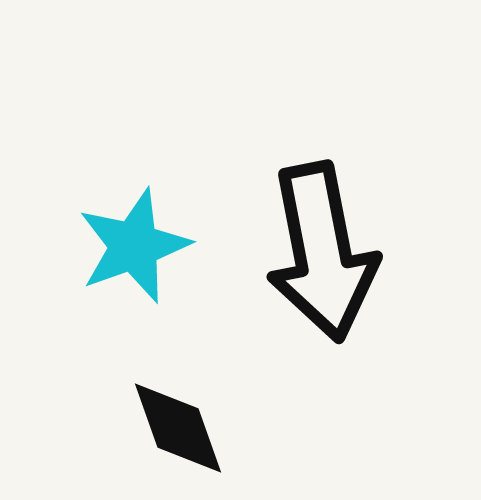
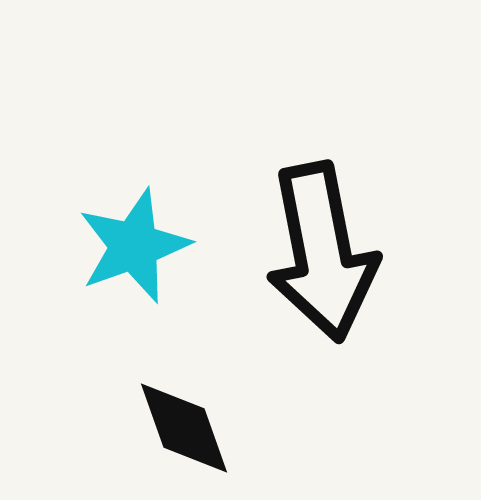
black diamond: moved 6 px right
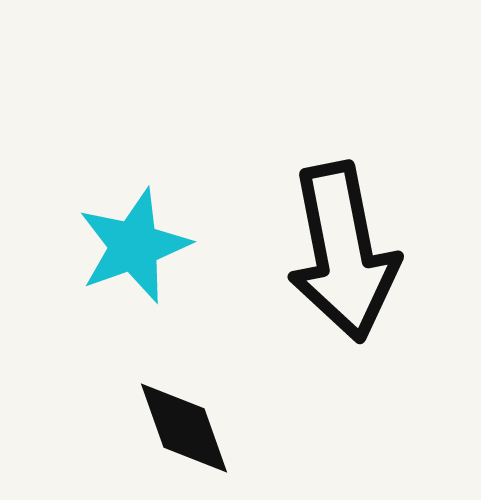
black arrow: moved 21 px right
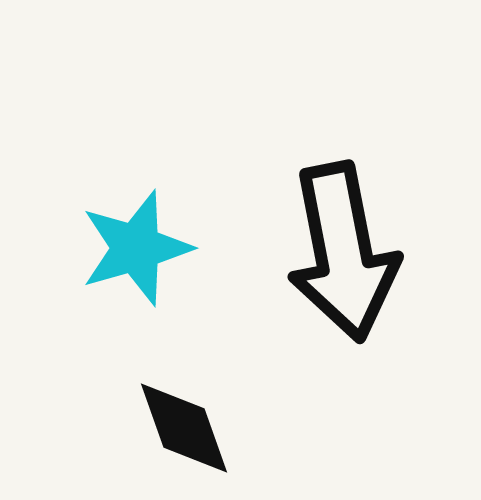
cyan star: moved 2 px right, 2 px down; rotated 4 degrees clockwise
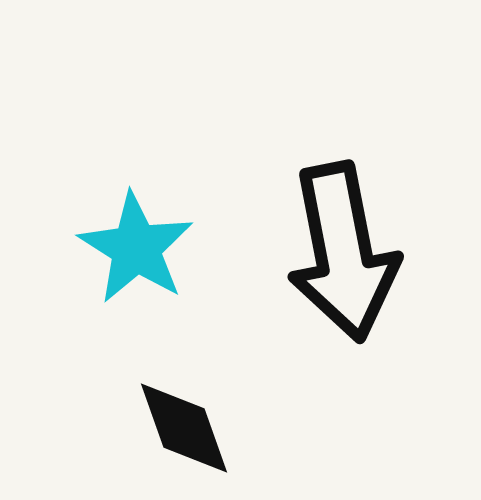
cyan star: rotated 24 degrees counterclockwise
